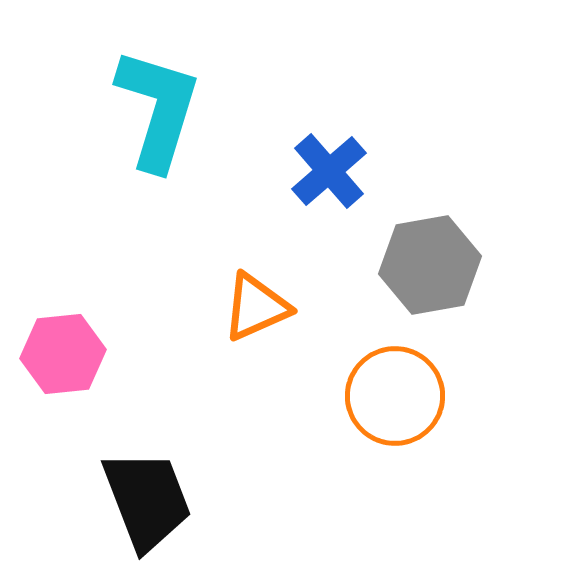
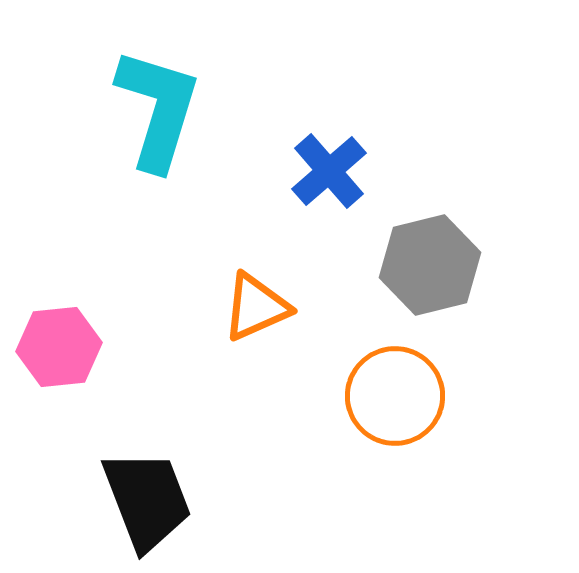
gray hexagon: rotated 4 degrees counterclockwise
pink hexagon: moved 4 px left, 7 px up
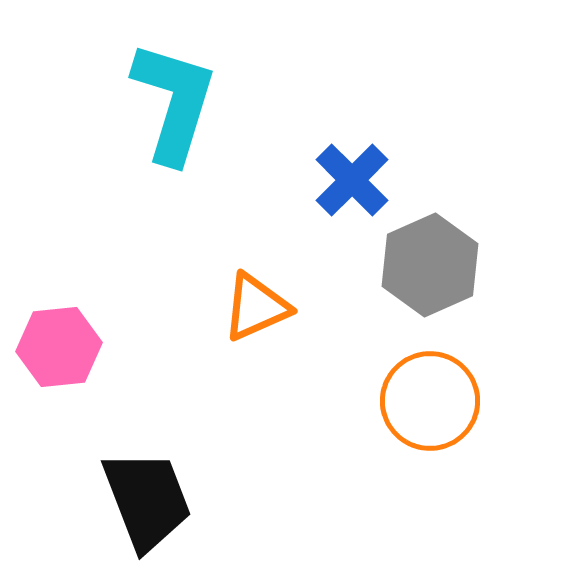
cyan L-shape: moved 16 px right, 7 px up
blue cross: moved 23 px right, 9 px down; rotated 4 degrees counterclockwise
gray hexagon: rotated 10 degrees counterclockwise
orange circle: moved 35 px right, 5 px down
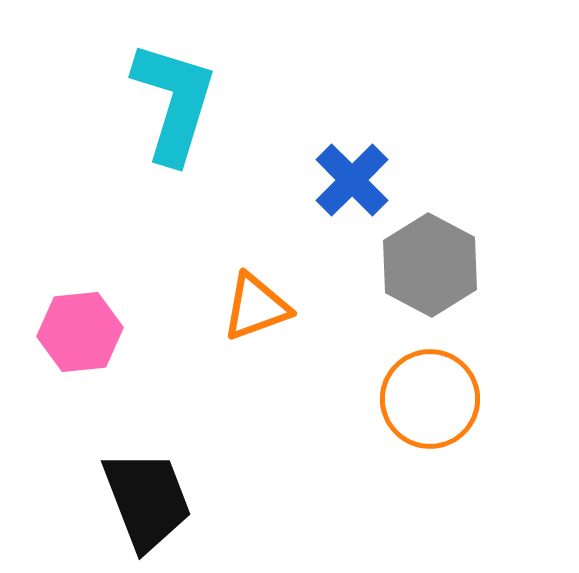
gray hexagon: rotated 8 degrees counterclockwise
orange triangle: rotated 4 degrees clockwise
pink hexagon: moved 21 px right, 15 px up
orange circle: moved 2 px up
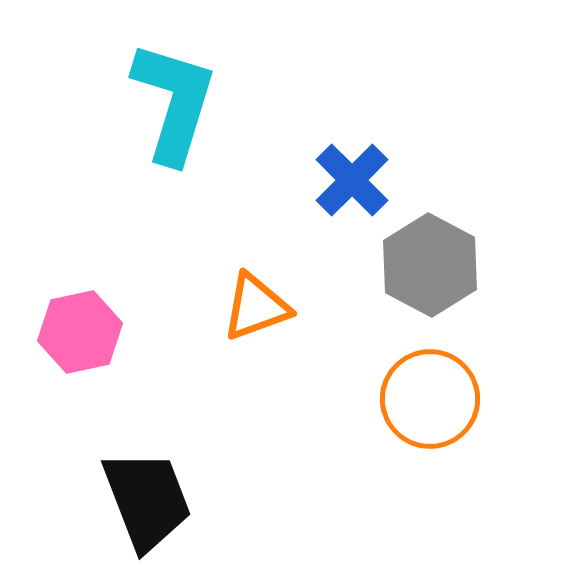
pink hexagon: rotated 6 degrees counterclockwise
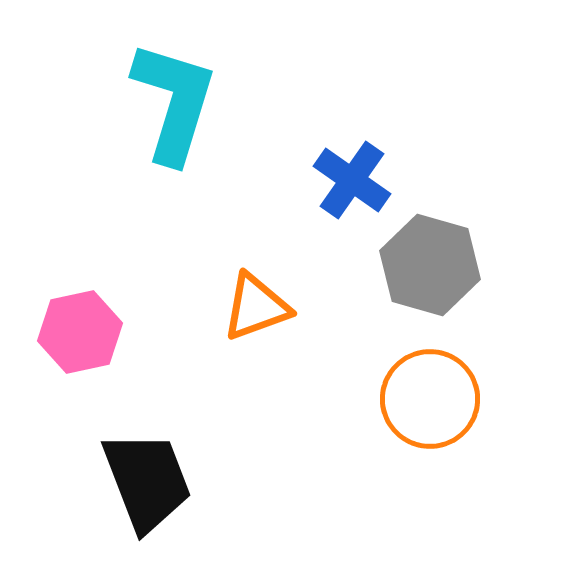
blue cross: rotated 10 degrees counterclockwise
gray hexagon: rotated 12 degrees counterclockwise
black trapezoid: moved 19 px up
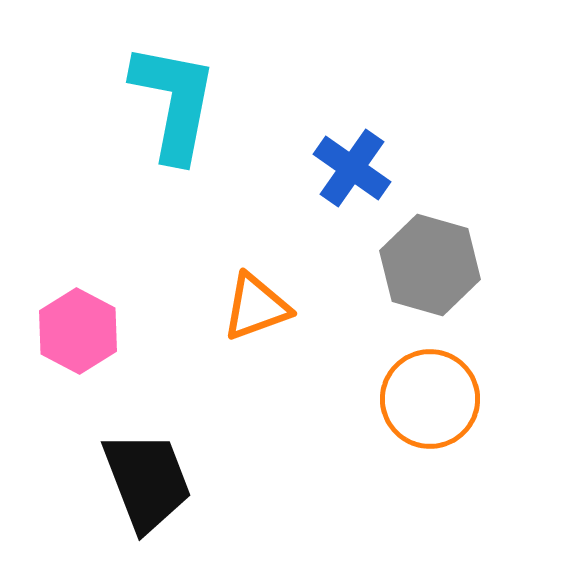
cyan L-shape: rotated 6 degrees counterclockwise
blue cross: moved 12 px up
pink hexagon: moved 2 px left, 1 px up; rotated 20 degrees counterclockwise
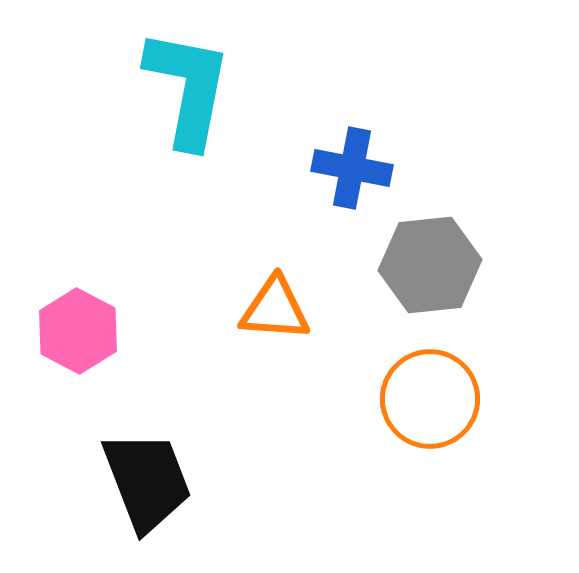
cyan L-shape: moved 14 px right, 14 px up
blue cross: rotated 24 degrees counterclockwise
gray hexagon: rotated 22 degrees counterclockwise
orange triangle: moved 19 px right, 2 px down; rotated 24 degrees clockwise
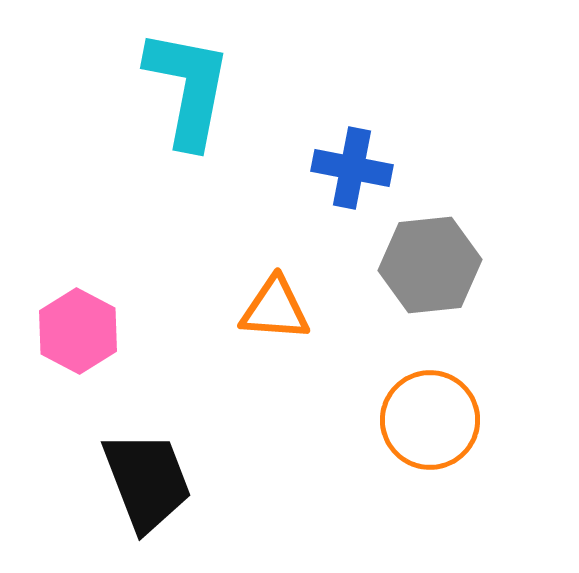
orange circle: moved 21 px down
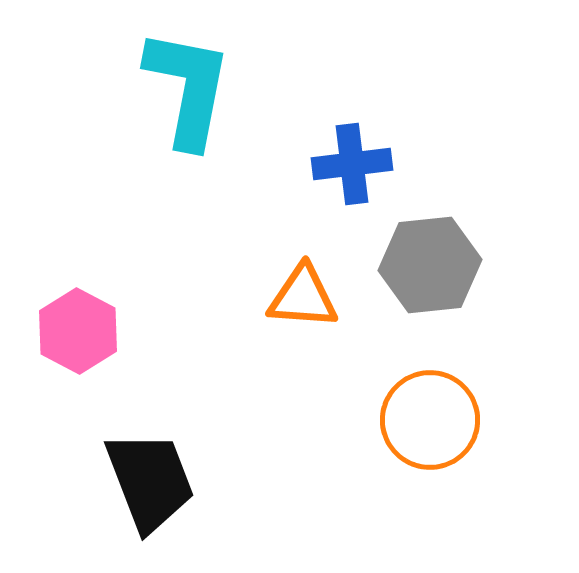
blue cross: moved 4 px up; rotated 18 degrees counterclockwise
orange triangle: moved 28 px right, 12 px up
black trapezoid: moved 3 px right
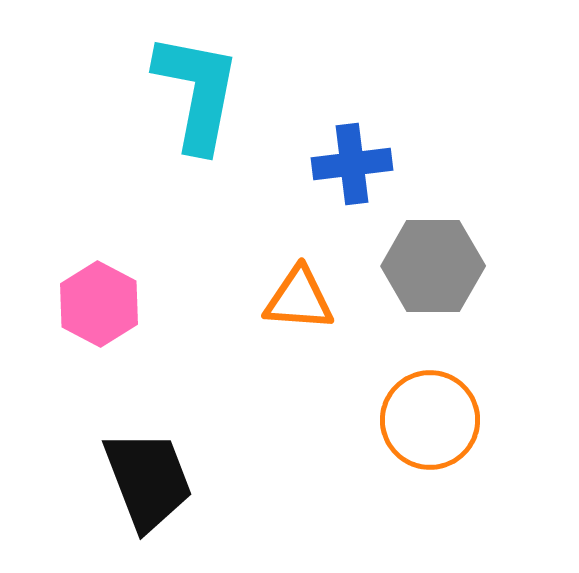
cyan L-shape: moved 9 px right, 4 px down
gray hexagon: moved 3 px right, 1 px down; rotated 6 degrees clockwise
orange triangle: moved 4 px left, 2 px down
pink hexagon: moved 21 px right, 27 px up
black trapezoid: moved 2 px left, 1 px up
